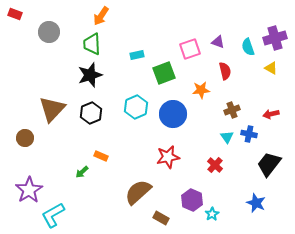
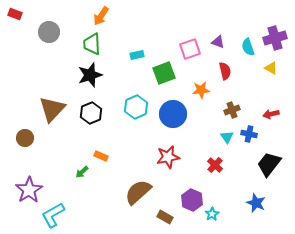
brown rectangle: moved 4 px right, 1 px up
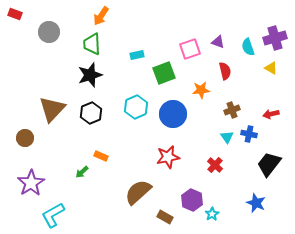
purple star: moved 2 px right, 7 px up
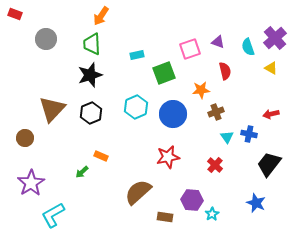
gray circle: moved 3 px left, 7 px down
purple cross: rotated 25 degrees counterclockwise
brown cross: moved 16 px left, 2 px down
purple hexagon: rotated 20 degrees counterclockwise
brown rectangle: rotated 21 degrees counterclockwise
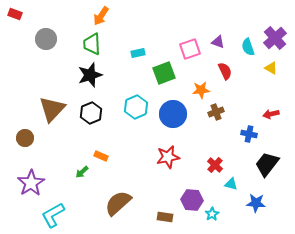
cyan rectangle: moved 1 px right, 2 px up
red semicircle: rotated 12 degrees counterclockwise
cyan triangle: moved 4 px right, 47 px down; rotated 40 degrees counterclockwise
black trapezoid: moved 2 px left
brown semicircle: moved 20 px left, 11 px down
blue star: rotated 18 degrees counterclockwise
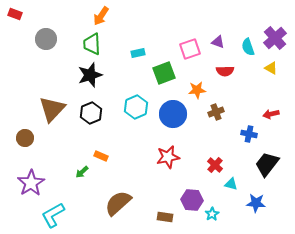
red semicircle: rotated 114 degrees clockwise
orange star: moved 4 px left
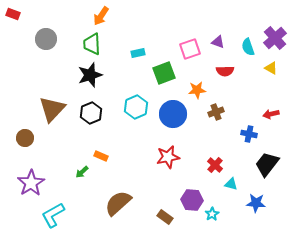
red rectangle: moved 2 px left
brown rectangle: rotated 28 degrees clockwise
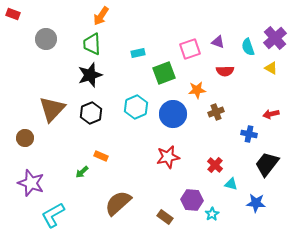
purple star: rotated 20 degrees counterclockwise
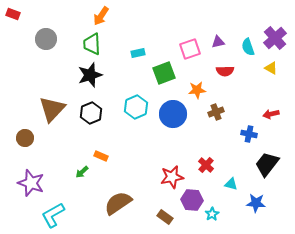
purple triangle: rotated 32 degrees counterclockwise
red star: moved 4 px right, 20 px down
red cross: moved 9 px left
brown semicircle: rotated 8 degrees clockwise
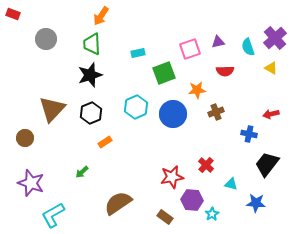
orange rectangle: moved 4 px right, 14 px up; rotated 56 degrees counterclockwise
